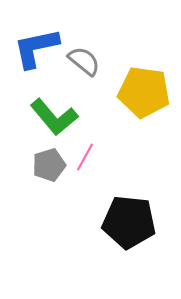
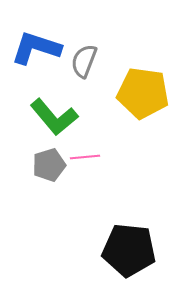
blue L-shape: rotated 30 degrees clockwise
gray semicircle: rotated 108 degrees counterclockwise
yellow pentagon: moved 1 px left, 1 px down
pink line: rotated 56 degrees clockwise
black pentagon: moved 28 px down
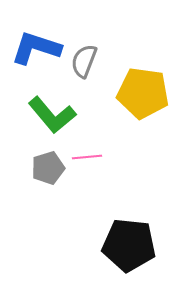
green L-shape: moved 2 px left, 2 px up
pink line: moved 2 px right
gray pentagon: moved 1 px left, 3 px down
black pentagon: moved 5 px up
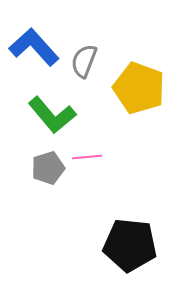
blue L-shape: moved 2 px left, 1 px up; rotated 30 degrees clockwise
yellow pentagon: moved 4 px left, 5 px up; rotated 12 degrees clockwise
black pentagon: moved 1 px right
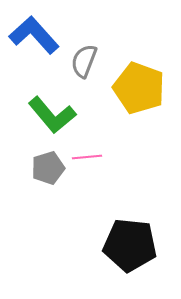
blue L-shape: moved 12 px up
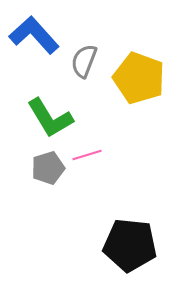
yellow pentagon: moved 10 px up
green L-shape: moved 2 px left, 3 px down; rotated 9 degrees clockwise
pink line: moved 2 px up; rotated 12 degrees counterclockwise
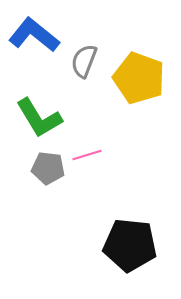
blue L-shape: rotated 9 degrees counterclockwise
green L-shape: moved 11 px left
gray pentagon: rotated 24 degrees clockwise
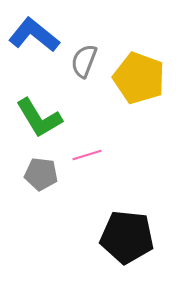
gray pentagon: moved 7 px left, 6 px down
black pentagon: moved 3 px left, 8 px up
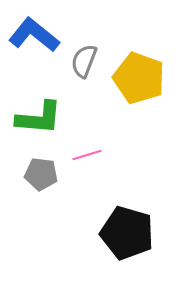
green L-shape: rotated 54 degrees counterclockwise
black pentagon: moved 4 px up; rotated 10 degrees clockwise
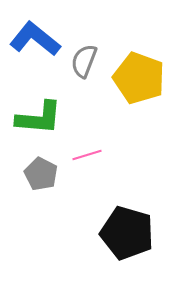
blue L-shape: moved 1 px right, 4 px down
gray pentagon: rotated 20 degrees clockwise
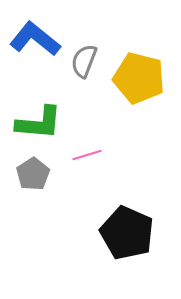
yellow pentagon: rotated 6 degrees counterclockwise
green L-shape: moved 5 px down
gray pentagon: moved 8 px left; rotated 12 degrees clockwise
black pentagon: rotated 8 degrees clockwise
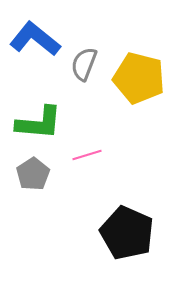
gray semicircle: moved 3 px down
